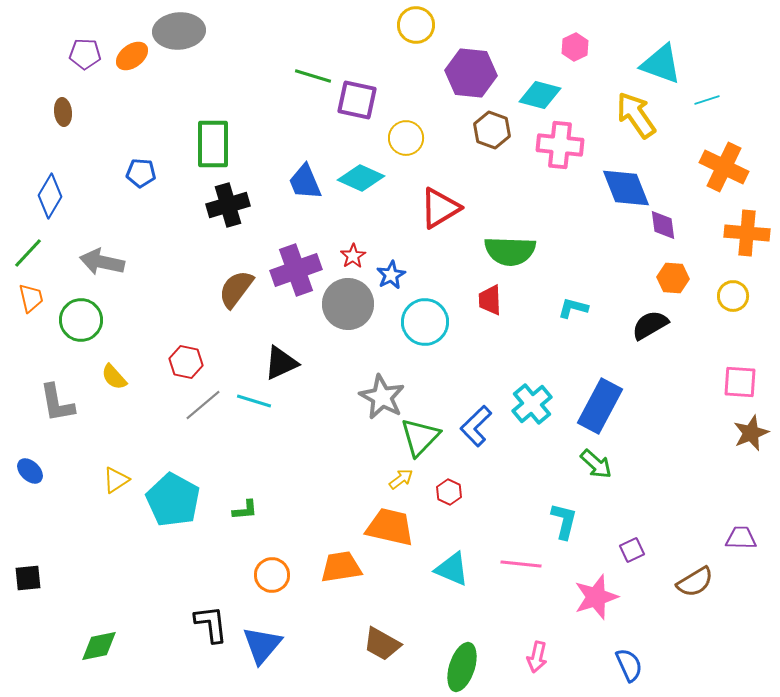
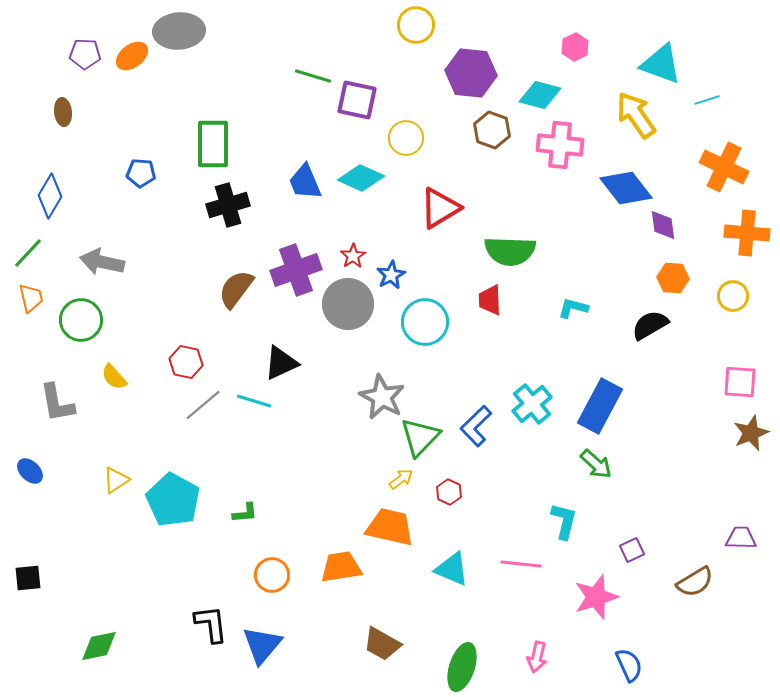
blue diamond at (626, 188): rotated 16 degrees counterclockwise
green L-shape at (245, 510): moved 3 px down
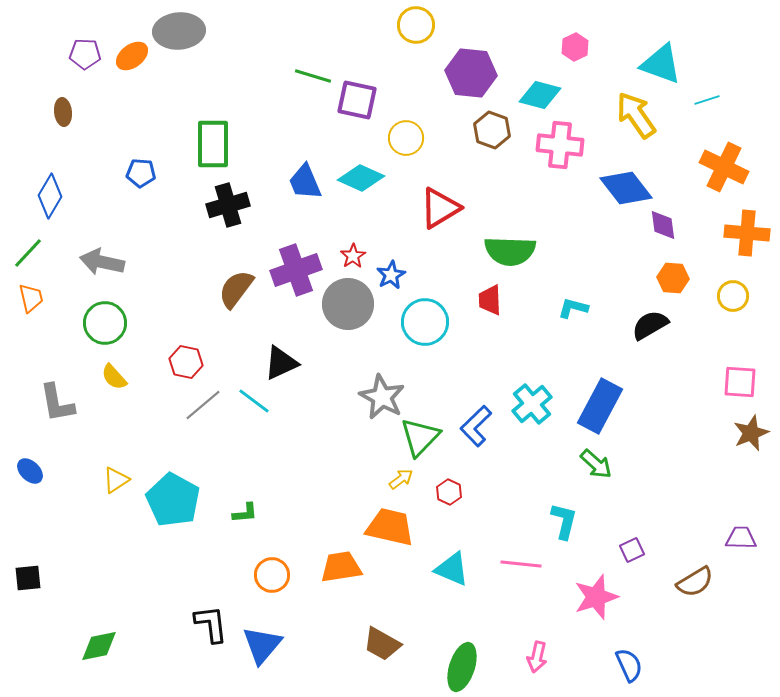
green circle at (81, 320): moved 24 px right, 3 px down
cyan line at (254, 401): rotated 20 degrees clockwise
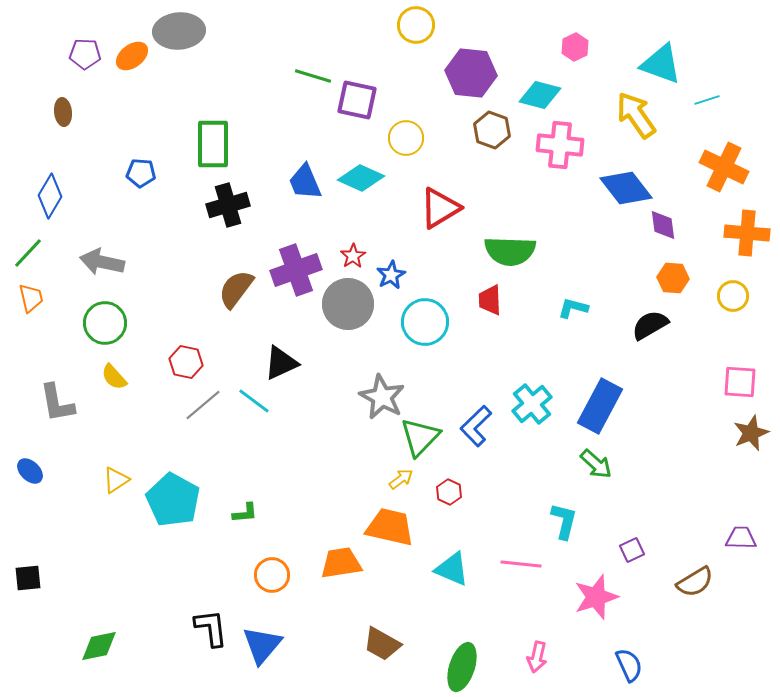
orange trapezoid at (341, 567): moved 4 px up
black L-shape at (211, 624): moved 4 px down
